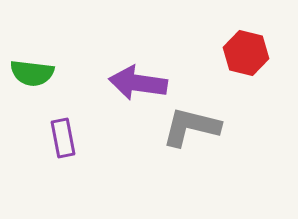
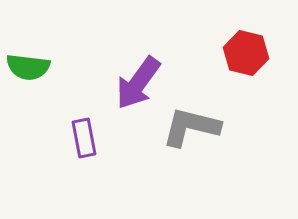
green semicircle: moved 4 px left, 6 px up
purple arrow: rotated 62 degrees counterclockwise
purple rectangle: moved 21 px right
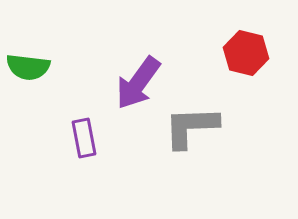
gray L-shape: rotated 16 degrees counterclockwise
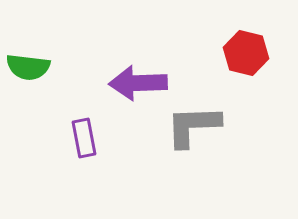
purple arrow: rotated 52 degrees clockwise
gray L-shape: moved 2 px right, 1 px up
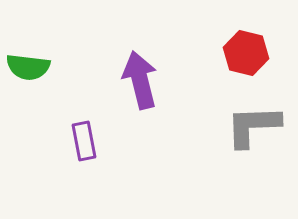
purple arrow: moved 2 px right, 3 px up; rotated 78 degrees clockwise
gray L-shape: moved 60 px right
purple rectangle: moved 3 px down
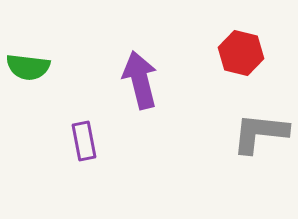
red hexagon: moved 5 px left
gray L-shape: moved 7 px right, 7 px down; rotated 8 degrees clockwise
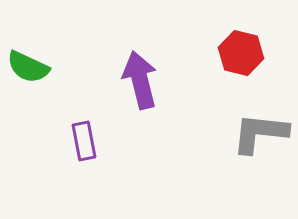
green semicircle: rotated 18 degrees clockwise
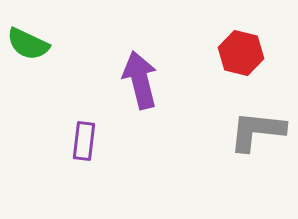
green semicircle: moved 23 px up
gray L-shape: moved 3 px left, 2 px up
purple rectangle: rotated 18 degrees clockwise
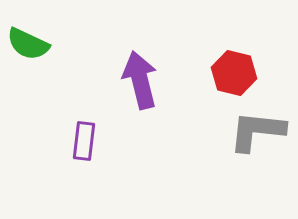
red hexagon: moved 7 px left, 20 px down
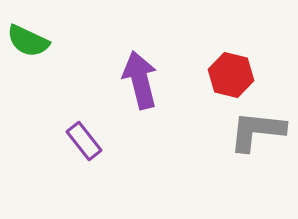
green semicircle: moved 3 px up
red hexagon: moved 3 px left, 2 px down
purple rectangle: rotated 45 degrees counterclockwise
